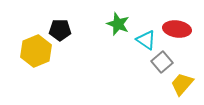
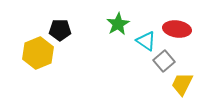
green star: rotated 20 degrees clockwise
cyan triangle: moved 1 px down
yellow hexagon: moved 2 px right, 2 px down
gray square: moved 2 px right, 1 px up
yellow trapezoid: rotated 15 degrees counterclockwise
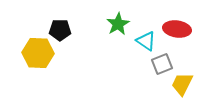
yellow hexagon: rotated 24 degrees clockwise
gray square: moved 2 px left, 3 px down; rotated 20 degrees clockwise
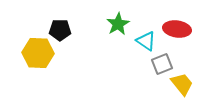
yellow trapezoid: rotated 115 degrees clockwise
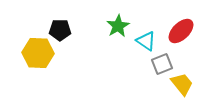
green star: moved 2 px down
red ellipse: moved 4 px right, 2 px down; rotated 52 degrees counterclockwise
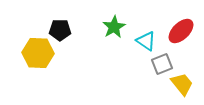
green star: moved 4 px left, 1 px down
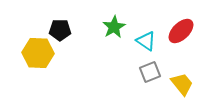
gray square: moved 12 px left, 8 px down
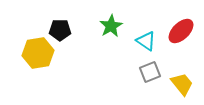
green star: moved 3 px left, 1 px up
yellow hexagon: rotated 12 degrees counterclockwise
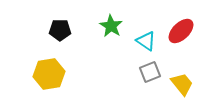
green star: rotated 10 degrees counterclockwise
yellow hexagon: moved 11 px right, 21 px down
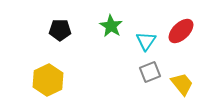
cyan triangle: rotated 30 degrees clockwise
yellow hexagon: moved 1 px left, 6 px down; rotated 16 degrees counterclockwise
